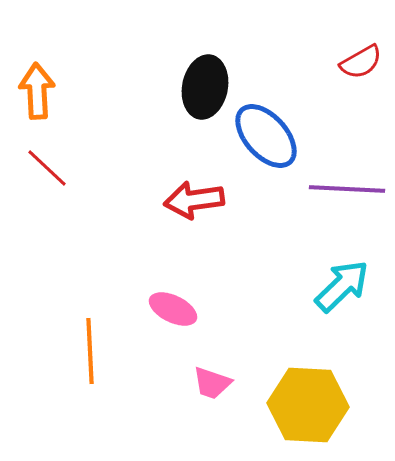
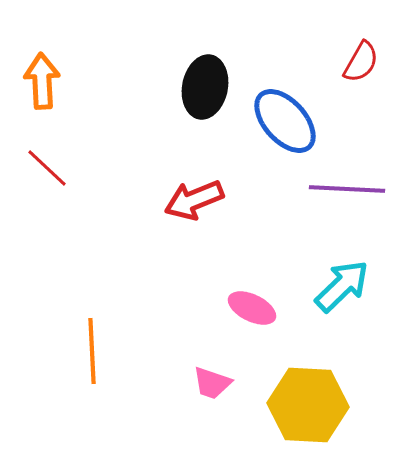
red semicircle: rotated 30 degrees counterclockwise
orange arrow: moved 5 px right, 10 px up
blue ellipse: moved 19 px right, 15 px up
red arrow: rotated 14 degrees counterclockwise
pink ellipse: moved 79 px right, 1 px up
orange line: moved 2 px right
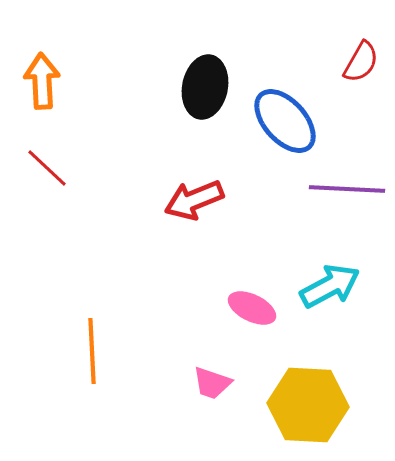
cyan arrow: moved 12 px left; rotated 16 degrees clockwise
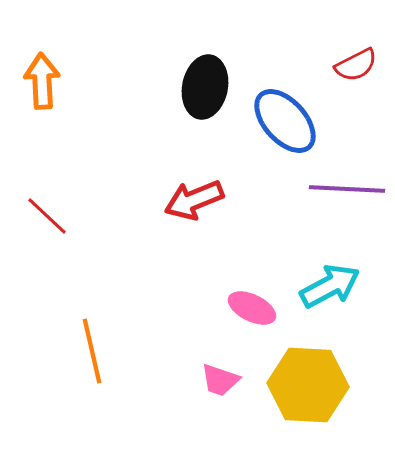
red semicircle: moved 5 px left, 3 px down; rotated 33 degrees clockwise
red line: moved 48 px down
orange line: rotated 10 degrees counterclockwise
pink trapezoid: moved 8 px right, 3 px up
yellow hexagon: moved 20 px up
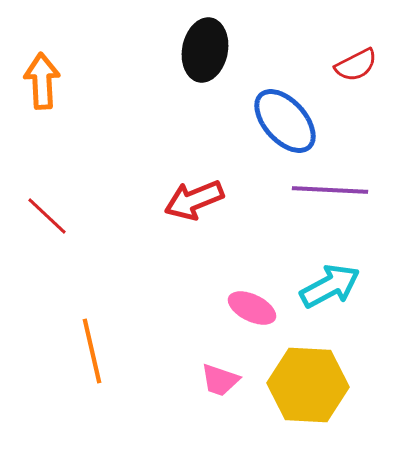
black ellipse: moved 37 px up
purple line: moved 17 px left, 1 px down
